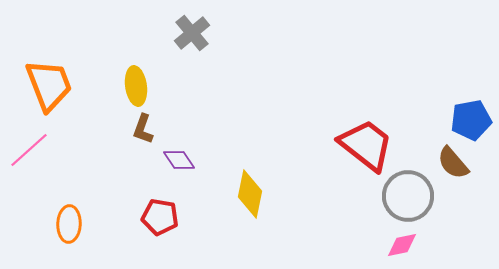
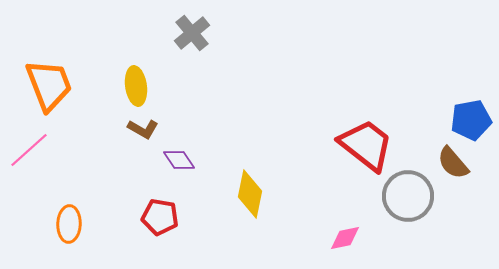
brown L-shape: rotated 80 degrees counterclockwise
pink diamond: moved 57 px left, 7 px up
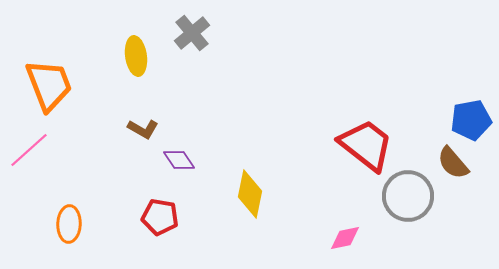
yellow ellipse: moved 30 px up
